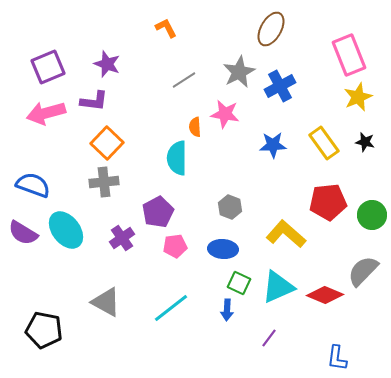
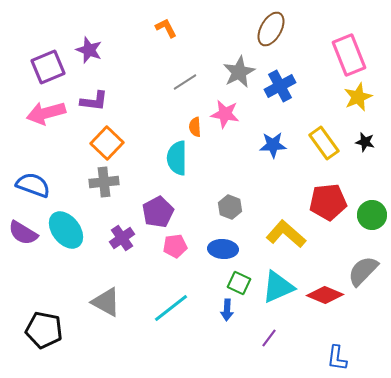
purple star: moved 18 px left, 14 px up
gray line: moved 1 px right, 2 px down
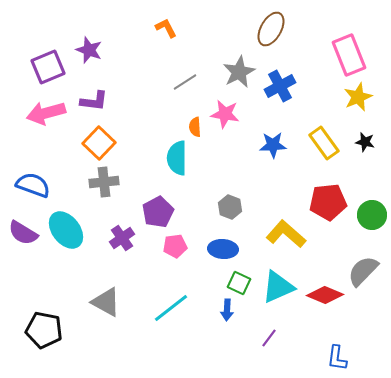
orange square: moved 8 px left
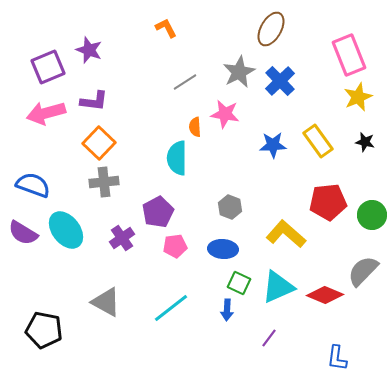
blue cross: moved 5 px up; rotated 16 degrees counterclockwise
yellow rectangle: moved 6 px left, 2 px up
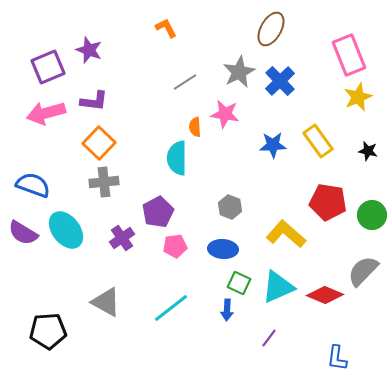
black star: moved 3 px right, 9 px down
red pentagon: rotated 15 degrees clockwise
black pentagon: moved 4 px right, 1 px down; rotated 15 degrees counterclockwise
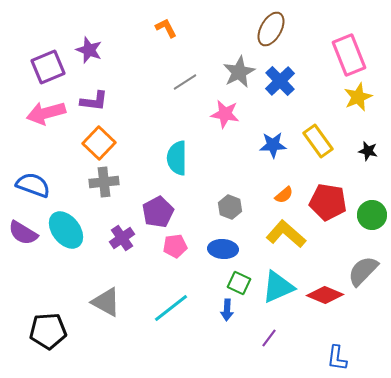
orange semicircle: moved 89 px right, 68 px down; rotated 126 degrees counterclockwise
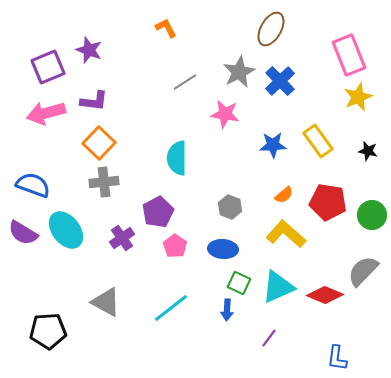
pink pentagon: rotated 30 degrees counterclockwise
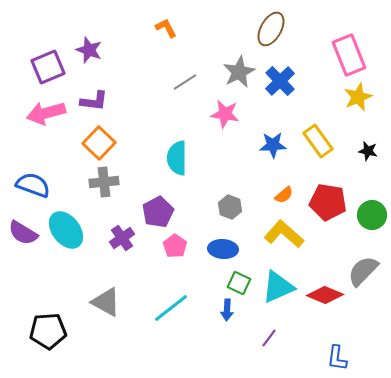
yellow L-shape: moved 2 px left
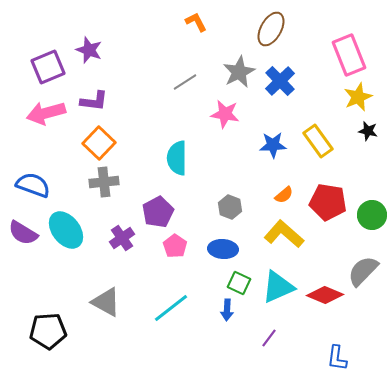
orange L-shape: moved 30 px right, 6 px up
black star: moved 20 px up
